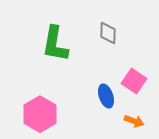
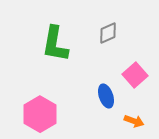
gray diamond: rotated 65 degrees clockwise
pink square: moved 1 px right, 6 px up; rotated 15 degrees clockwise
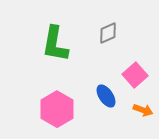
blue ellipse: rotated 15 degrees counterclockwise
pink hexagon: moved 17 px right, 5 px up
orange arrow: moved 9 px right, 11 px up
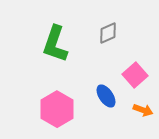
green L-shape: rotated 9 degrees clockwise
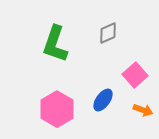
blue ellipse: moved 3 px left, 4 px down; rotated 70 degrees clockwise
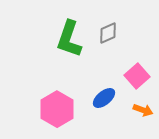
green L-shape: moved 14 px right, 5 px up
pink square: moved 2 px right, 1 px down
blue ellipse: moved 1 px right, 2 px up; rotated 15 degrees clockwise
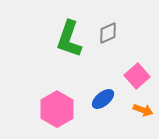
blue ellipse: moved 1 px left, 1 px down
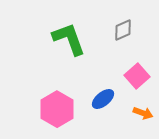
gray diamond: moved 15 px right, 3 px up
green L-shape: rotated 141 degrees clockwise
orange arrow: moved 3 px down
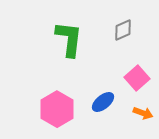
green L-shape: rotated 27 degrees clockwise
pink square: moved 2 px down
blue ellipse: moved 3 px down
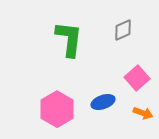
blue ellipse: rotated 20 degrees clockwise
